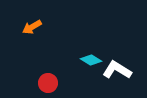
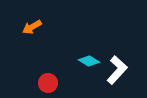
cyan diamond: moved 2 px left, 1 px down
white L-shape: rotated 100 degrees clockwise
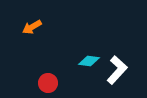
cyan diamond: rotated 25 degrees counterclockwise
